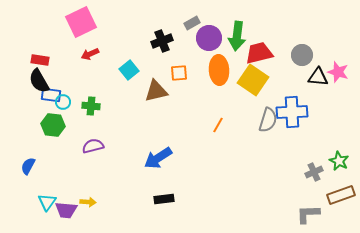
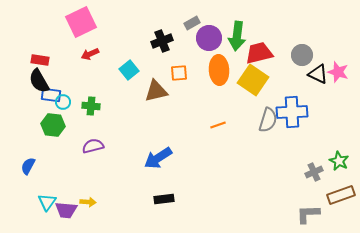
black triangle: moved 3 px up; rotated 20 degrees clockwise
orange line: rotated 42 degrees clockwise
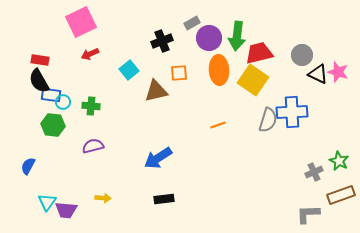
yellow arrow: moved 15 px right, 4 px up
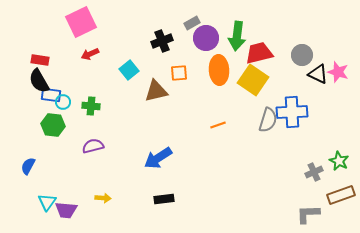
purple circle: moved 3 px left
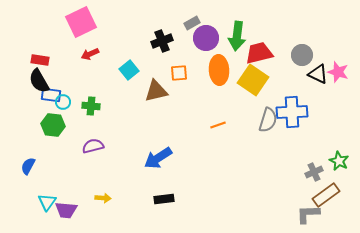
brown rectangle: moved 15 px left; rotated 16 degrees counterclockwise
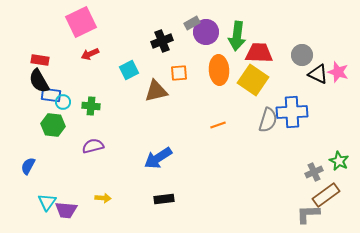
purple circle: moved 6 px up
red trapezoid: rotated 16 degrees clockwise
cyan square: rotated 12 degrees clockwise
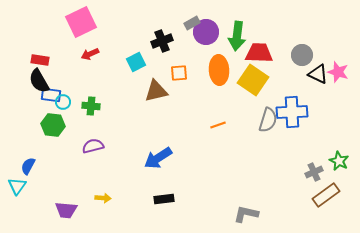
cyan square: moved 7 px right, 8 px up
cyan triangle: moved 30 px left, 16 px up
gray L-shape: moved 62 px left; rotated 15 degrees clockwise
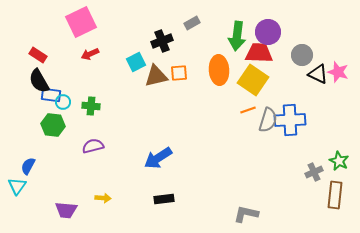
purple circle: moved 62 px right
red rectangle: moved 2 px left, 5 px up; rotated 24 degrees clockwise
brown triangle: moved 15 px up
blue cross: moved 2 px left, 8 px down
orange line: moved 30 px right, 15 px up
brown rectangle: moved 9 px right; rotated 48 degrees counterclockwise
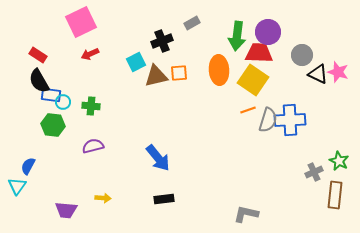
blue arrow: rotated 96 degrees counterclockwise
